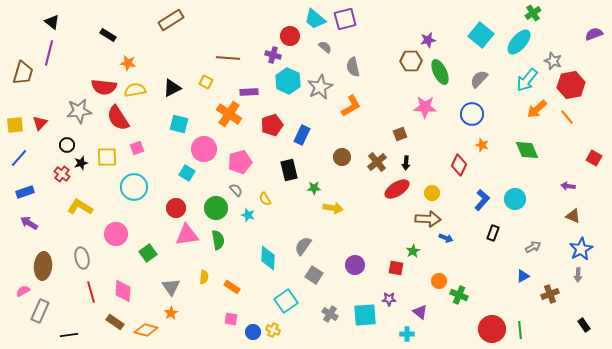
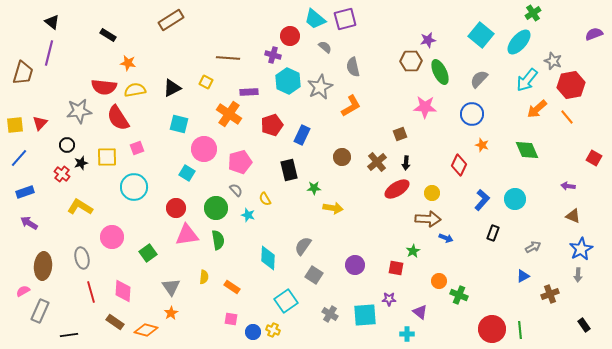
pink circle at (116, 234): moved 4 px left, 3 px down
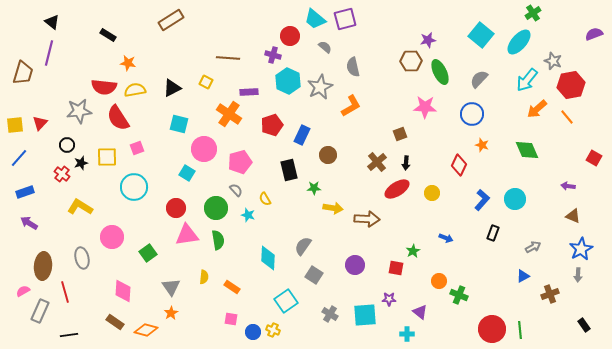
brown circle at (342, 157): moved 14 px left, 2 px up
brown arrow at (428, 219): moved 61 px left
red line at (91, 292): moved 26 px left
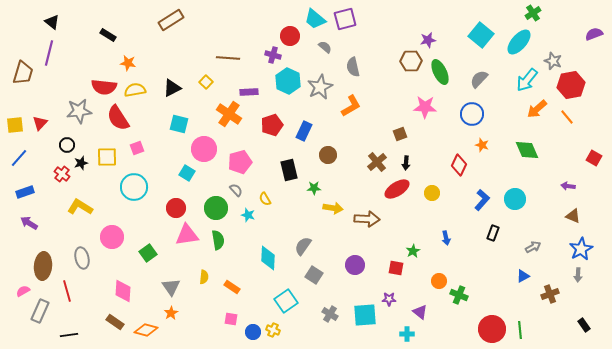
yellow square at (206, 82): rotated 16 degrees clockwise
blue rectangle at (302, 135): moved 2 px right, 4 px up
blue arrow at (446, 238): rotated 56 degrees clockwise
red line at (65, 292): moved 2 px right, 1 px up
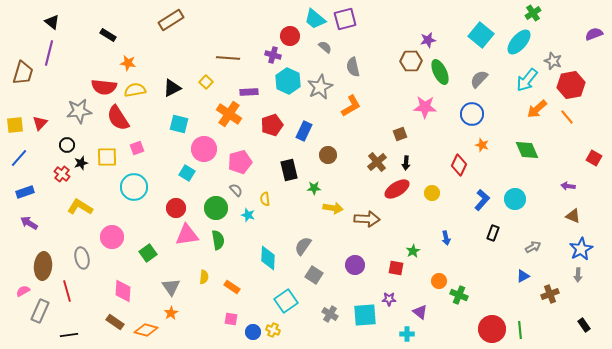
yellow semicircle at (265, 199): rotated 24 degrees clockwise
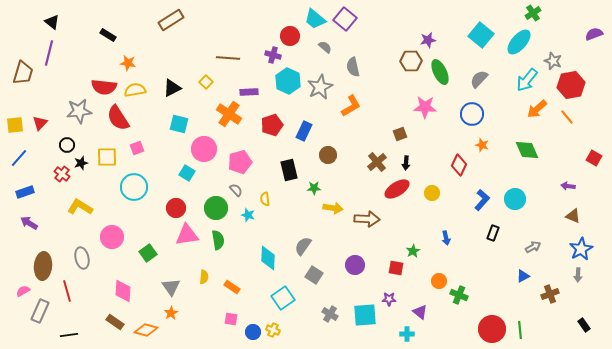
purple square at (345, 19): rotated 35 degrees counterclockwise
cyan square at (286, 301): moved 3 px left, 3 px up
